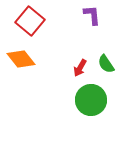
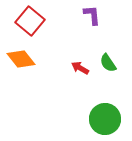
green semicircle: moved 2 px right, 1 px up
red arrow: rotated 90 degrees clockwise
green circle: moved 14 px right, 19 px down
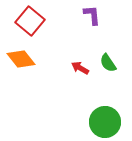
green circle: moved 3 px down
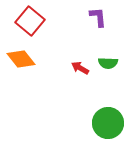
purple L-shape: moved 6 px right, 2 px down
green semicircle: rotated 54 degrees counterclockwise
green circle: moved 3 px right, 1 px down
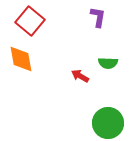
purple L-shape: rotated 15 degrees clockwise
orange diamond: rotated 28 degrees clockwise
red arrow: moved 8 px down
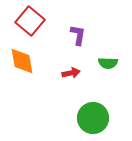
purple L-shape: moved 20 px left, 18 px down
orange diamond: moved 1 px right, 2 px down
red arrow: moved 9 px left, 3 px up; rotated 138 degrees clockwise
green circle: moved 15 px left, 5 px up
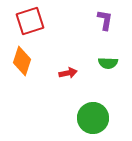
red square: rotated 32 degrees clockwise
purple L-shape: moved 27 px right, 15 px up
orange diamond: rotated 28 degrees clockwise
red arrow: moved 3 px left
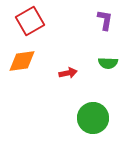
red square: rotated 12 degrees counterclockwise
orange diamond: rotated 64 degrees clockwise
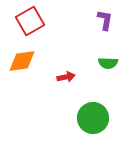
red arrow: moved 2 px left, 4 px down
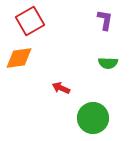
orange diamond: moved 3 px left, 3 px up
red arrow: moved 5 px left, 11 px down; rotated 144 degrees counterclockwise
